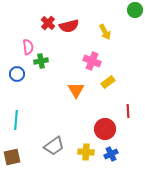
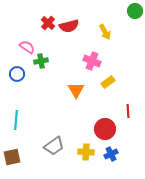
green circle: moved 1 px down
pink semicircle: moved 1 px left; rotated 49 degrees counterclockwise
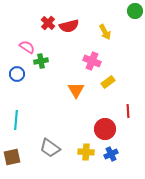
gray trapezoid: moved 4 px left, 2 px down; rotated 70 degrees clockwise
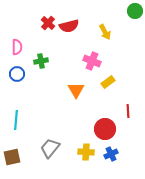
pink semicircle: moved 10 px left; rotated 56 degrees clockwise
gray trapezoid: rotated 95 degrees clockwise
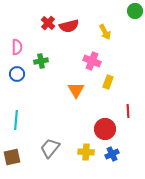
yellow rectangle: rotated 32 degrees counterclockwise
blue cross: moved 1 px right
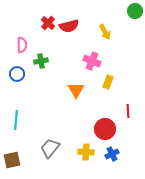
pink semicircle: moved 5 px right, 2 px up
brown square: moved 3 px down
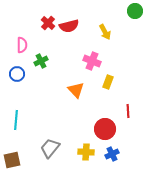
green cross: rotated 16 degrees counterclockwise
orange triangle: rotated 12 degrees counterclockwise
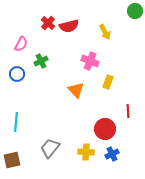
pink semicircle: moved 1 px left, 1 px up; rotated 28 degrees clockwise
pink cross: moved 2 px left
cyan line: moved 2 px down
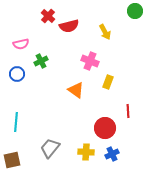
red cross: moved 7 px up
pink semicircle: rotated 49 degrees clockwise
orange triangle: rotated 12 degrees counterclockwise
red circle: moved 1 px up
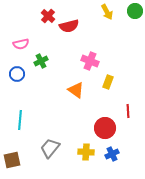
yellow arrow: moved 2 px right, 20 px up
cyan line: moved 4 px right, 2 px up
